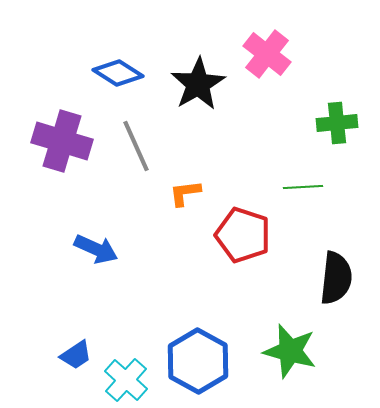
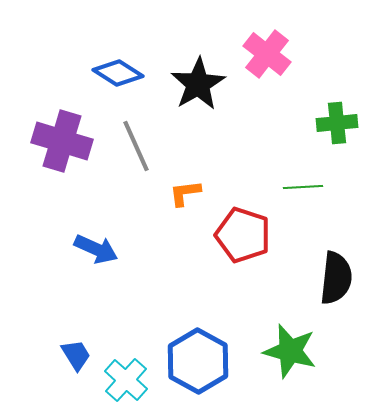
blue trapezoid: rotated 88 degrees counterclockwise
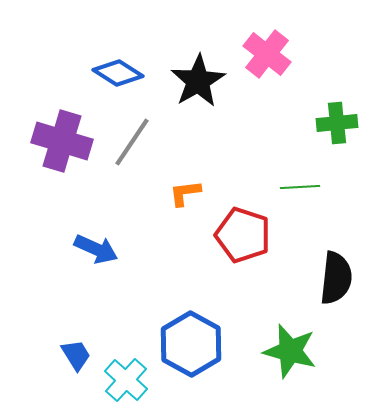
black star: moved 3 px up
gray line: moved 4 px left, 4 px up; rotated 58 degrees clockwise
green line: moved 3 px left
blue hexagon: moved 7 px left, 17 px up
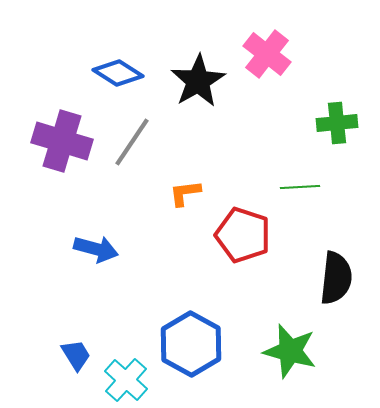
blue arrow: rotated 9 degrees counterclockwise
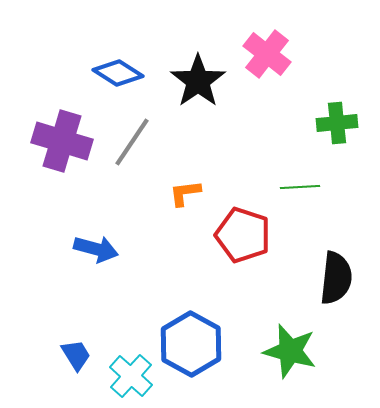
black star: rotated 4 degrees counterclockwise
cyan cross: moved 5 px right, 4 px up
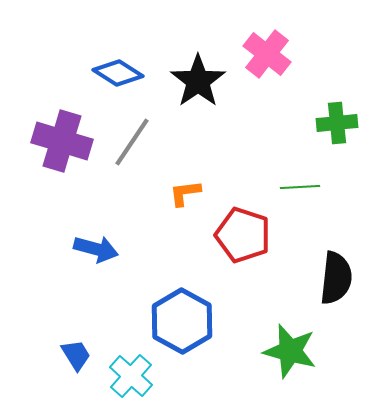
blue hexagon: moved 9 px left, 23 px up
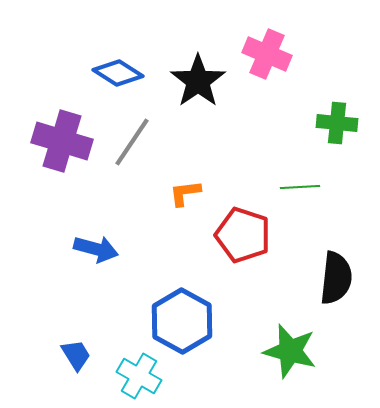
pink cross: rotated 15 degrees counterclockwise
green cross: rotated 12 degrees clockwise
cyan cross: moved 8 px right; rotated 12 degrees counterclockwise
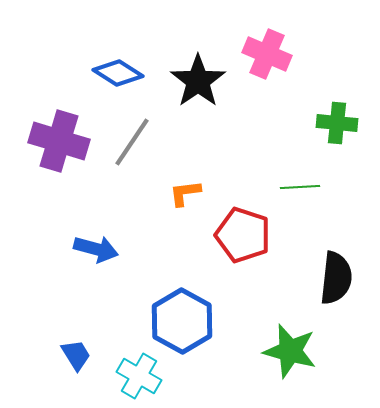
purple cross: moved 3 px left
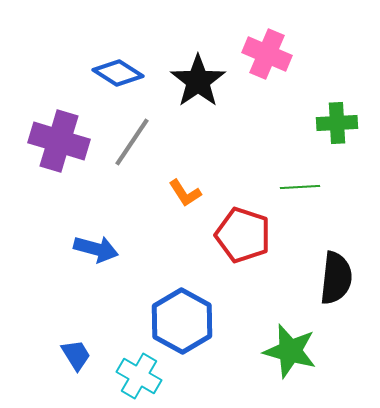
green cross: rotated 9 degrees counterclockwise
orange L-shape: rotated 116 degrees counterclockwise
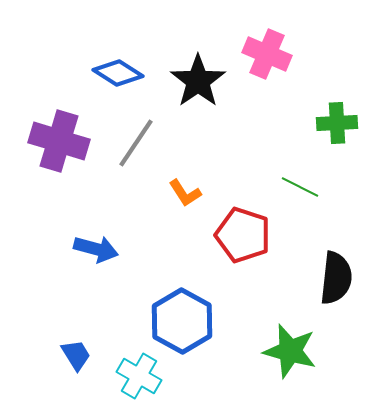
gray line: moved 4 px right, 1 px down
green line: rotated 30 degrees clockwise
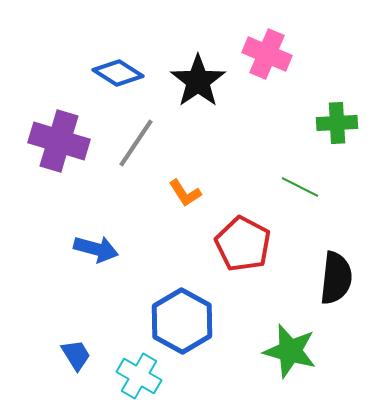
red pentagon: moved 9 px down; rotated 10 degrees clockwise
